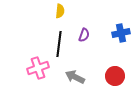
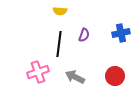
yellow semicircle: rotated 88 degrees clockwise
pink cross: moved 4 px down
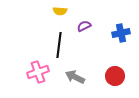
purple semicircle: moved 9 px up; rotated 136 degrees counterclockwise
black line: moved 1 px down
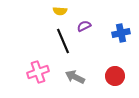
black line: moved 4 px right, 4 px up; rotated 30 degrees counterclockwise
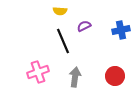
blue cross: moved 3 px up
gray arrow: rotated 72 degrees clockwise
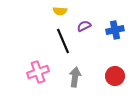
blue cross: moved 6 px left
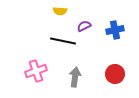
black line: rotated 55 degrees counterclockwise
pink cross: moved 2 px left, 1 px up
red circle: moved 2 px up
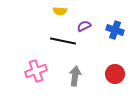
blue cross: rotated 30 degrees clockwise
gray arrow: moved 1 px up
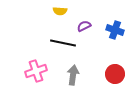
black line: moved 2 px down
gray arrow: moved 2 px left, 1 px up
